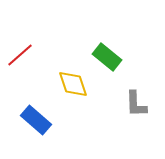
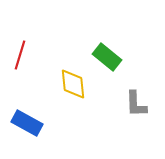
red line: rotated 32 degrees counterclockwise
yellow diamond: rotated 12 degrees clockwise
blue rectangle: moved 9 px left, 3 px down; rotated 12 degrees counterclockwise
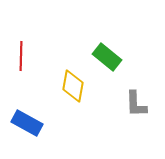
red line: moved 1 px right, 1 px down; rotated 16 degrees counterclockwise
yellow diamond: moved 2 px down; rotated 16 degrees clockwise
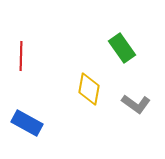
green rectangle: moved 15 px right, 9 px up; rotated 16 degrees clockwise
yellow diamond: moved 16 px right, 3 px down
gray L-shape: rotated 52 degrees counterclockwise
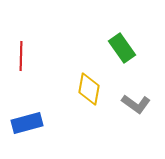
blue rectangle: rotated 44 degrees counterclockwise
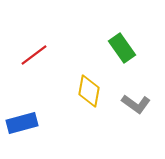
red line: moved 13 px right, 1 px up; rotated 52 degrees clockwise
yellow diamond: moved 2 px down
blue rectangle: moved 5 px left
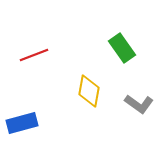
red line: rotated 16 degrees clockwise
gray L-shape: moved 3 px right
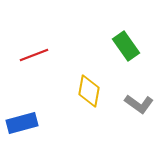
green rectangle: moved 4 px right, 2 px up
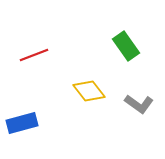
yellow diamond: rotated 48 degrees counterclockwise
